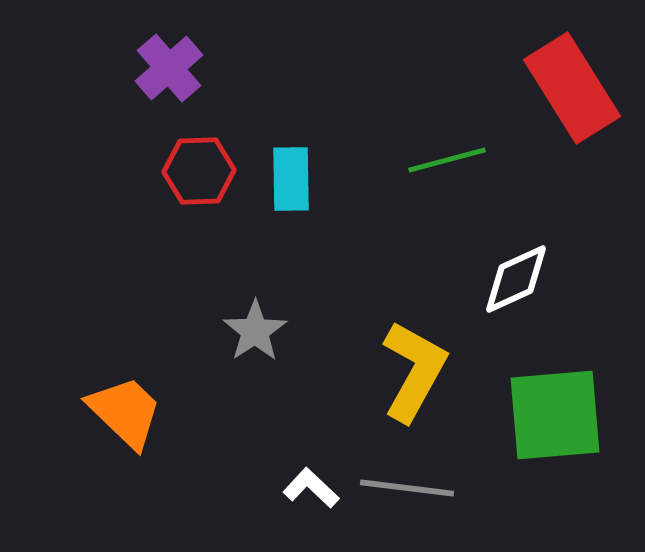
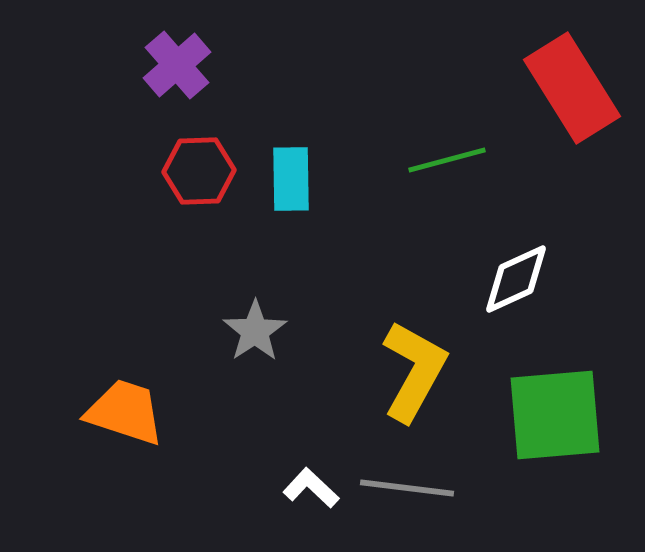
purple cross: moved 8 px right, 3 px up
orange trapezoid: rotated 26 degrees counterclockwise
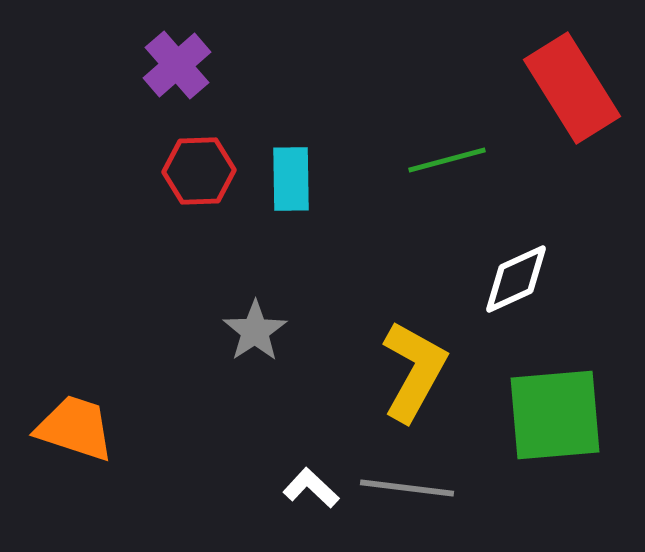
orange trapezoid: moved 50 px left, 16 px down
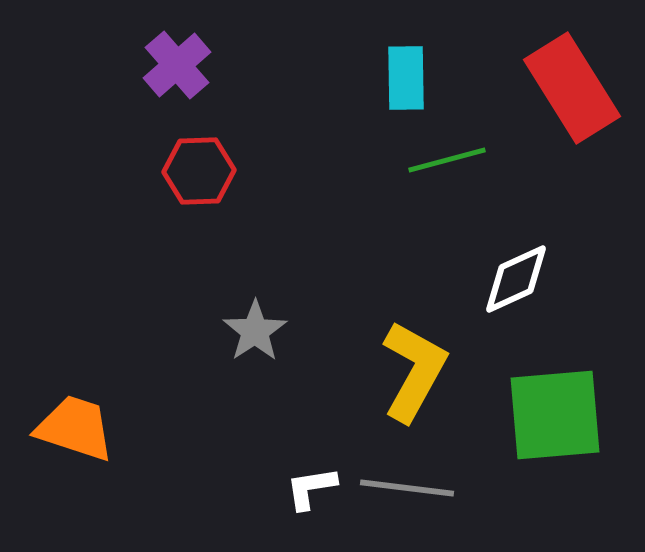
cyan rectangle: moved 115 px right, 101 px up
white L-shape: rotated 52 degrees counterclockwise
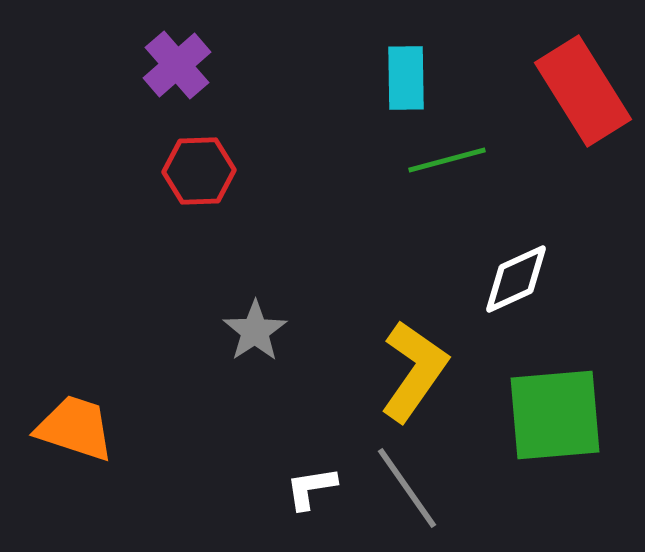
red rectangle: moved 11 px right, 3 px down
yellow L-shape: rotated 6 degrees clockwise
gray line: rotated 48 degrees clockwise
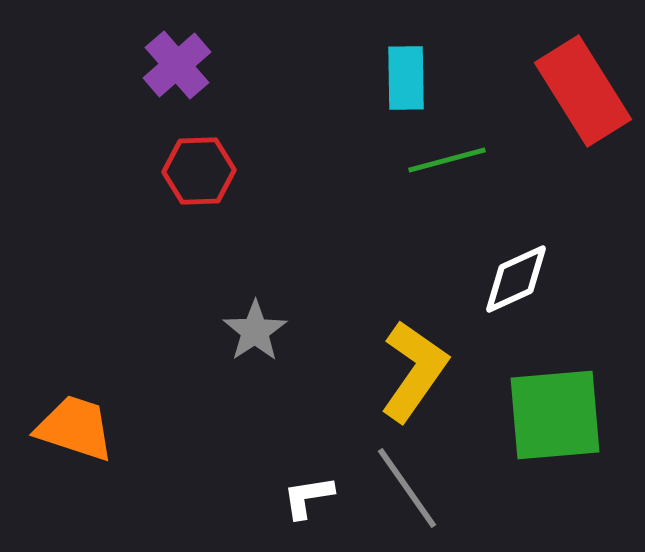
white L-shape: moved 3 px left, 9 px down
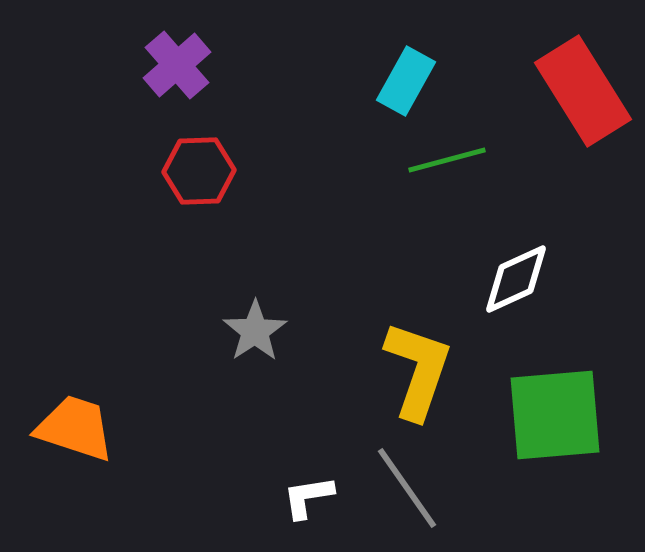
cyan rectangle: moved 3 px down; rotated 30 degrees clockwise
yellow L-shape: moved 4 px right, 1 px up; rotated 16 degrees counterclockwise
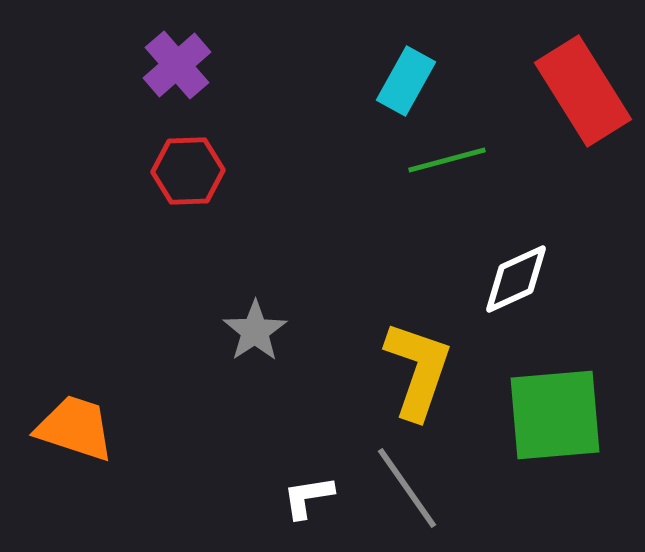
red hexagon: moved 11 px left
